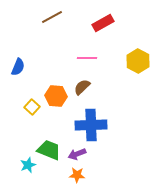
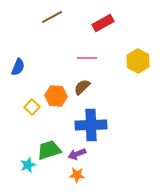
green trapezoid: rotated 40 degrees counterclockwise
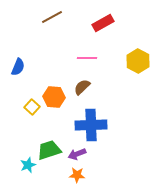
orange hexagon: moved 2 px left, 1 px down
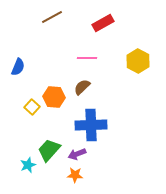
green trapezoid: rotated 30 degrees counterclockwise
orange star: moved 2 px left
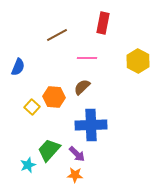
brown line: moved 5 px right, 18 px down
red rectangle: rotated 50 degrees counterclockwise
purple arrow: rotated 114 degrees counterclockwise
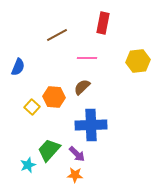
yellow hexagon: rotated 25 degrees clockwise
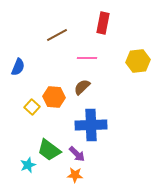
green trapezoid: rotated 95 degrees counterclockwise
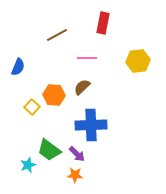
orange hexagon: moved 2 px up
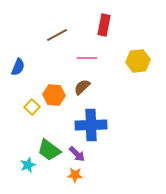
red rectangle: moved 1 px right, 2 px down
